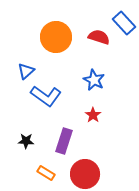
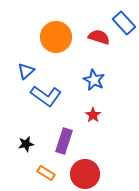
black star: moved 3 px down; rotated 14 degrees counterclockwise
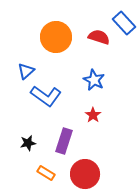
black star: moved 2 px right, 1 px up
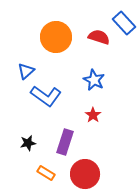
purple rectangle: moved 1 px right, 1 px down
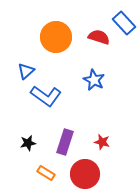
red star: moved 9 px right, 27 px down; rotated 21 degrees counterclockwise
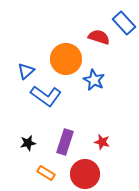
orange circle: moved 10 px right, 22 px down
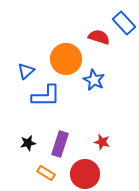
blue L-shape: rotated 36 degrees counterclockwise
purple rectangle: moved 5 px left, 2 px down
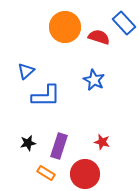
orange circle: moved 1 px left, 32 px up
purple rectangle: moved 1 px left, 2 px down
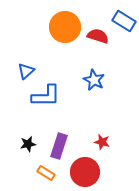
blue rectangle: moved 2 px up; rotated 15 degrees counterclockwise
red semicircle: moved 1 px left, 1 px up
black star: moved 1 px down
red circle: moved 2 px up
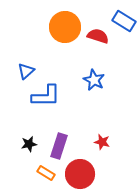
black star: moved 1 px right
red circle: moved 5 px left, 2 px down
